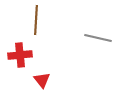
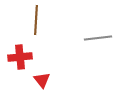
gray line: rotated 20 degrees counterclockwise
red cross: moved 2 px down
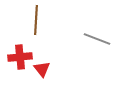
gray line: moved 1 px left, 1 px down; rotated 28 degrees clockwise
red triangle: moved 11 px up
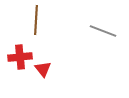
gray line: moved 6 px right, 8 px up
red triangle: moved 1 px right
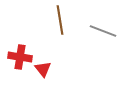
brown line: moved 24 px right; rotated 12 degrees counterclockwise
red cross: rotated 15 degrees clockwise
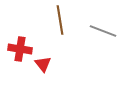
red cross: moved 8 px up
red triangle: moved 5 px up
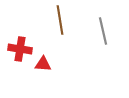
gray line: rotated 56 degrees clockwise
red triangle: rotated 48 degrees counterclockwise
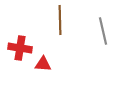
brown line: rotated 8 degrees clockwise
red cross: moved 1 px up
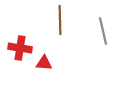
red triangle: moved 1 px right, 1 px up
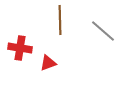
gray line: rotated 36 degrees counterclockwise
red triangle: moved 4 px right; rotated 24 degrees counterclockwise
